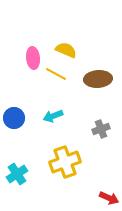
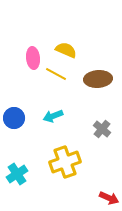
gray cross: moved 1 px right; rotated 30 degrees counterclockwise
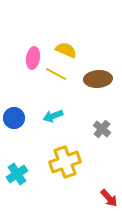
pink ellipse: rotated 15 degrees clockwise
red arrow: rotated 24 degrees clockwise
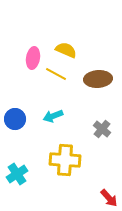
blue circle: moved 1 px right, 1 px down
yellow cross: moved 2 px up; rotated 24 degrees clockwise
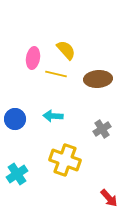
yellow semicircle: rotated 25 degrees clockwise
yellow line: rotated 15 degrees counterclockwise
cyan arrow: rotated 24 degrees clockwise
gray cross: rotated 18 degrees clockwise
yellow cross: rotated 16 degrees clockwise
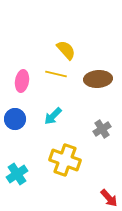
pink ellipse: moved 11 px left, 23 px down
cyan arrow: rotated 48 degrees counterclockwise
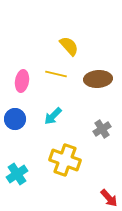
yellow semicircle: moved 3 px right, 4 px up
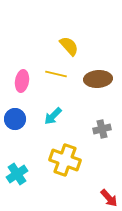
gray cross: rotated 18 degrees clockwise
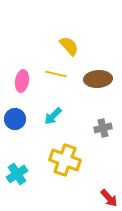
gray cross: moved 1 px right, 1 px up
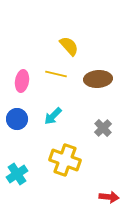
blue circle: moved 2 px right
gray cross: rotated 30 degrees counterclockwise
red arrow: moved 1 px up; rotated 42 degrees counterclockwise
